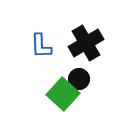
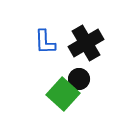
blue L-shape: moved 4 px right, 4 px up
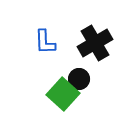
black cross: moved 9 px right
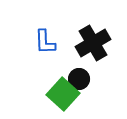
black cross: moved 2 px left
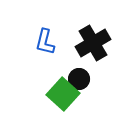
blue L-shape: rotated 16 degrees clockwise
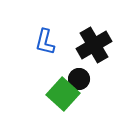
black cross: moved 1 px right, 2 px down
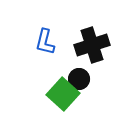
black cross: moved 2 px left; rotated 12 degrees clockwise
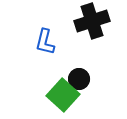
black cross: moved 24 px up
green square: moved 1 px down
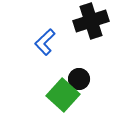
black cross: moved 1 px left
blue L-shape: rotated 32 degrees clockwise
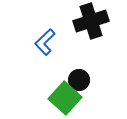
black circle: moved 1 px down
green square: moved 2 px right, 3 px down
